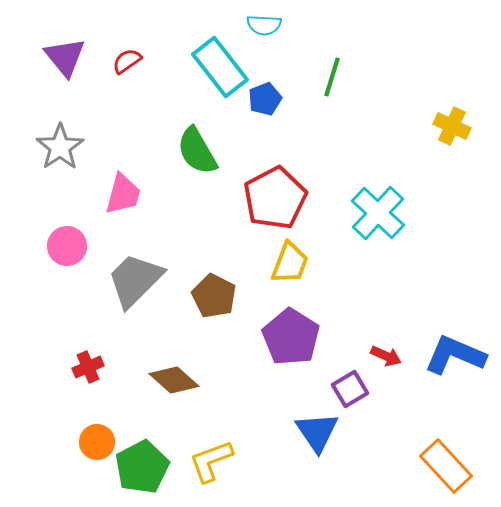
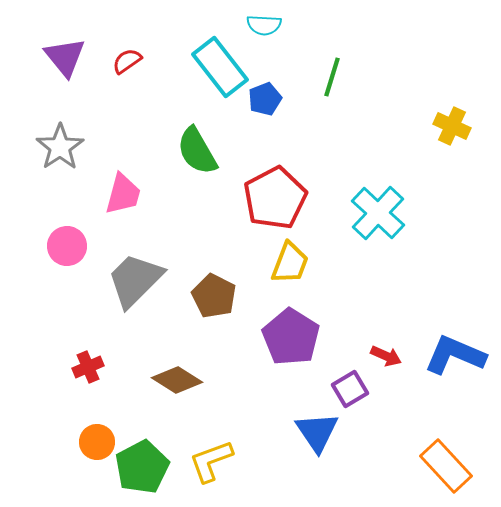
brown diamond: moved 3 px right; rotated 9 degrees counterclockwise
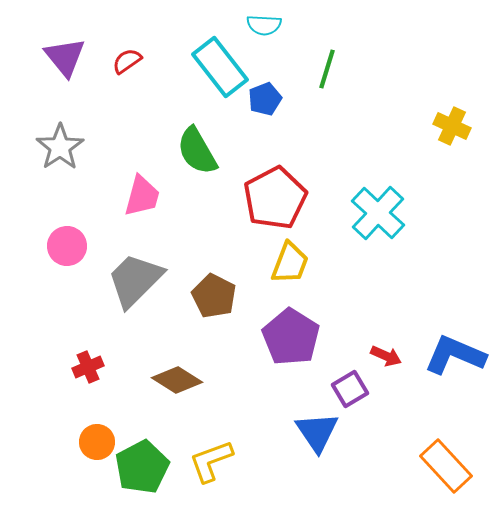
green line: moved 5 px left, 8 px up
pink trapezoid: moved 19 px right, 2 px down
